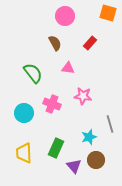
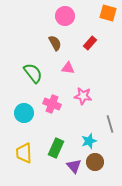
cyan star: moved 4 px down
brown circle: moved 1 px left, 2 px down
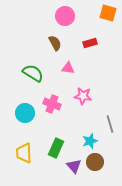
red rectangle: rotated 32 degrees clockwise
green semicircle: rotated 20 degrees counterclockwise
cyan circle: moved 1 px right
cyan star: moved 1 px right
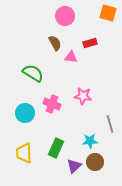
pink triangle: moved 3 px right, 11 px up
cyan star: rotated 14 degrees clockwise
purple triangle: rotated 28 degrees clockwise
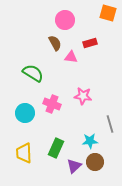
pink circle: moved 4 px down
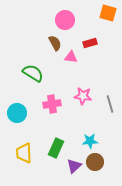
pink cross: rotated 30 degrees counterclockwise
cyan circle: moved 8 px left
gray line: moved 20 px up
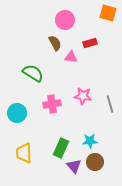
green rectangle: moved 5 px right
purple triangle: rotated 28 degrees counterclockwise
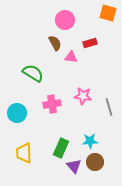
gray line: moved 1 px left, 3 px down
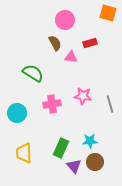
gray line: moved 1 px right, 3 px up
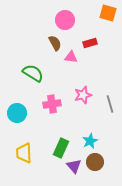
pink star: moved 1 px up; rotated 24 degrees counterclockwise
cyan star: rotated 21 degrees counterclockwise
